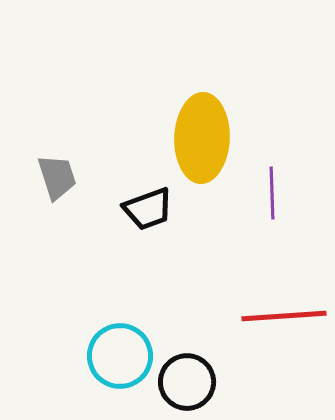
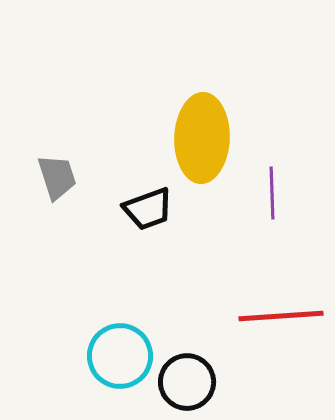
red line: moved 3 px left
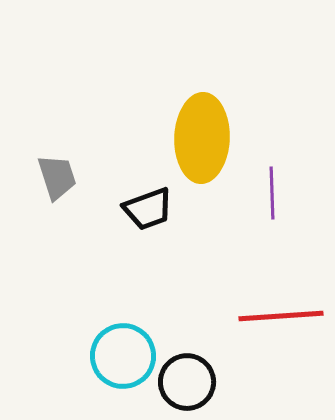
cyan circle: moved 3 px right
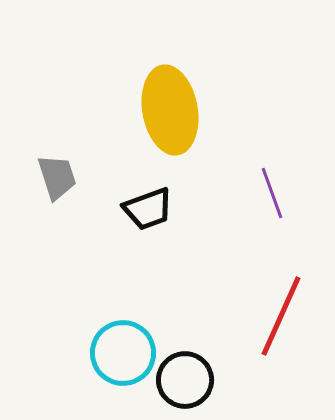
yellow ellipse: moved 32 px left, 28 px up; rotated 12 degrees counterclockwise
purple line: rotated 18 degrees counterclockwise
red line: rotated 62 degrees counterclockwise
cyan circle: moved 3 px up
black circle: moved 2 px left, 2 px up
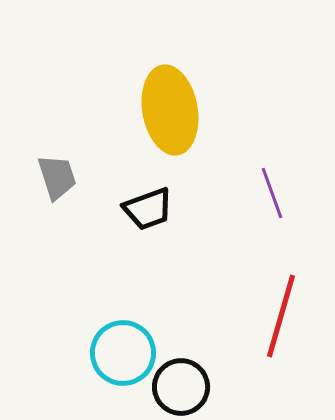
red line: rotated 8 degrees counterclockwise
black circle: moved 4 px left, 7 px down
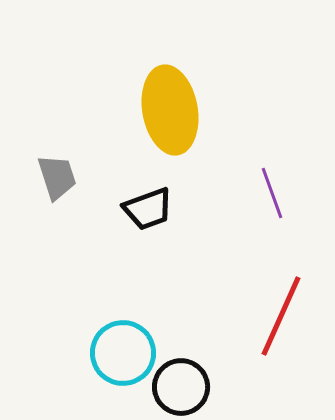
red line: rotated 8 degrees clockwise
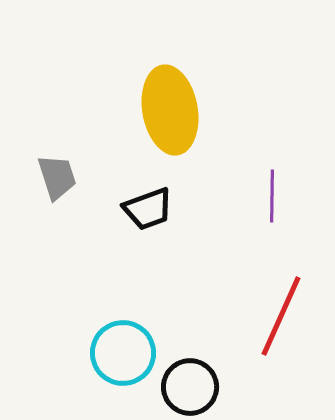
purple line: moved 3 px down; rotated 21 degrees clockwise
black circle: moved 9 px right
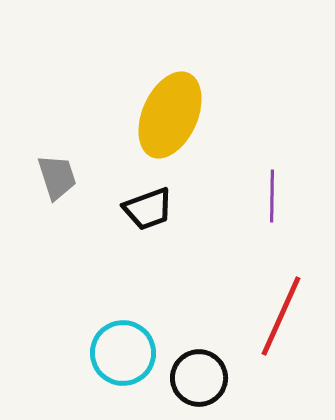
yellow ellipse: moved 5 px down; rotated 34 degrees clockwise
black circle: moved 9 px right, 9 px up
